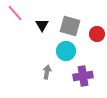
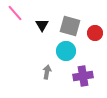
red circle: moved 2 px left, 1 px up
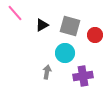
black triangle: rotated 32 degrees clockwise
red circle: moved 2 px down
cyan circle: moved 1 px left, 2 px down
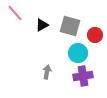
cyan circle: moved 13 px right
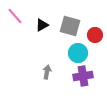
pink line: moved 3 px down
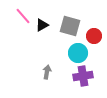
pink line: moved 8 px right
red circle: moved 1 px left, 1 px down
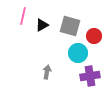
pink line: rotated 54 degrees clockwise
purple cross: moved 7 px right
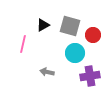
pink line: moved 28 px down
black triangle: moved 1 px right
red circle: moved 1 px left, 1 px up
cyan circle: moved 3 px left
gray arrow: rotated 88 degrees counterclockwise
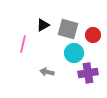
gray square: moved 2 px left, 3 px down
cyan circle: moved 1 px left
purple cross: moved 2 px left, 3 px up
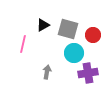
gray arrow: rotated 88 degrees clockwise
